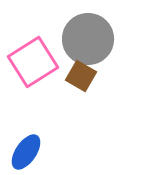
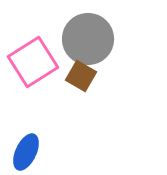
blue ellipse: rotated 9 degrees counterclockwise
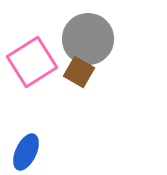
pink square: moved 1 px left
brown square: moved 2 px left, 4 px up
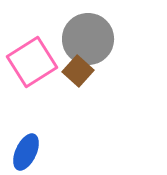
brown square: moved 1 px left, 1 px up; rotated 12 degrees clockwise
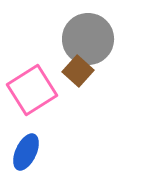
pink square: moved 28 px down
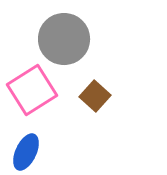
gray circle: moved 24 px left
brown square: moved 17 px right, 25 px down
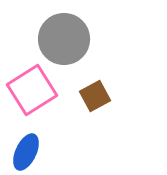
brown square: rotated 20 degrees clockwise
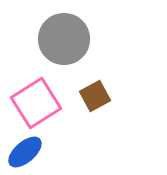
pink square: moved 4 px right, 13 px down
blue ellipse: moved 1 px left; rotated 24 degrees clockwise
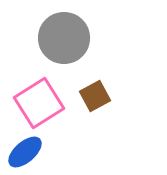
gray circle: moved 1 px up
pink square: moved 3 px right
